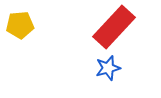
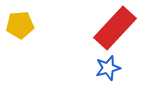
red rectangle: moved 1 px right, 1 px down
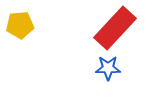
blue star: rotated 15 degrees clockwise
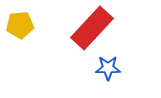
red rectangle: moved 23 px left
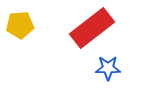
red rectangle: rotated 9 degrees clockwise
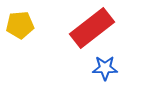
blue star: moved 3 px left
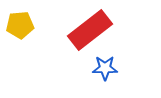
red rectangle: moved 2 px left, 2 px down
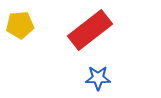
blue star: moved 7 px left, 10 px down
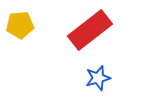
blue star: rotated 15 degrees counterclockwise
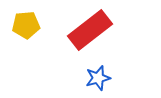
yellow pentagon: moved 6 px right
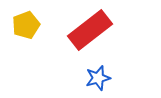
yellow pentagon: rotated 16 degrees counterclockwise
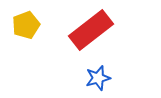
red rectangle: moved 1 px right
